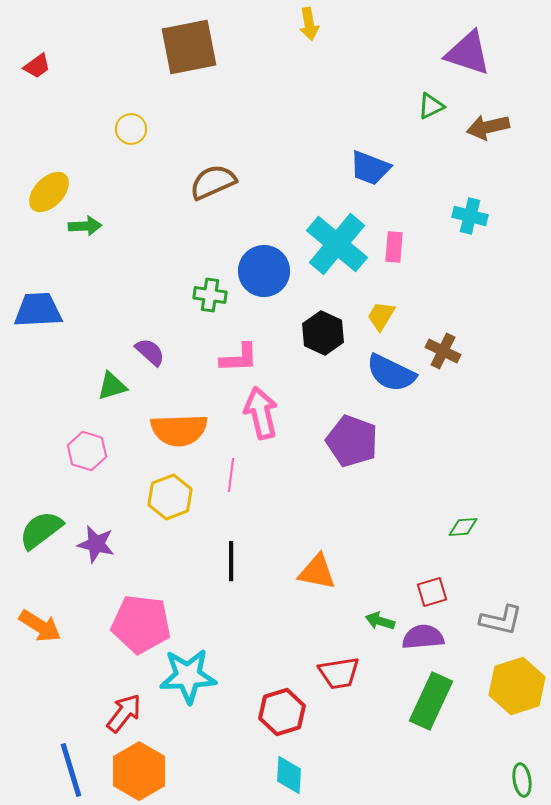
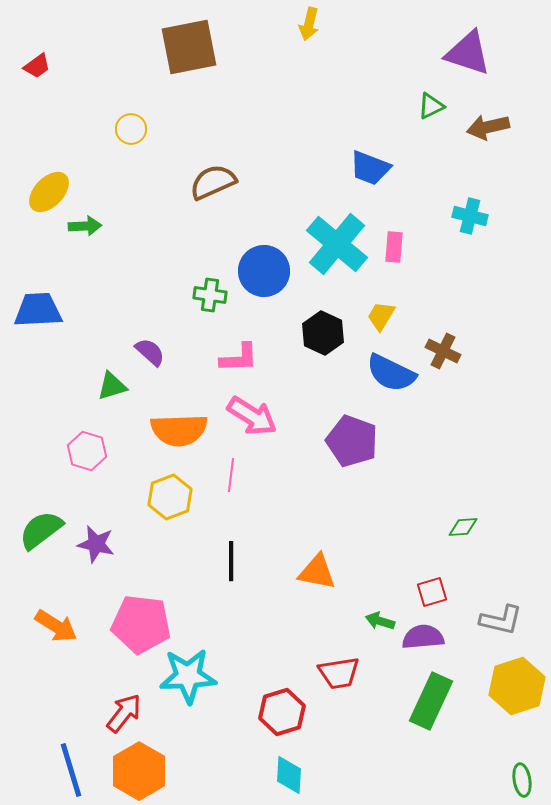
yellow arrow at (309, 24): rotated 24 degrees clockwise
pink arrow at (261, 413): moved 9 px left, 3 px down; rotated 135 degrees clockwise
orange arrow at (40, 626): moved 16 px right
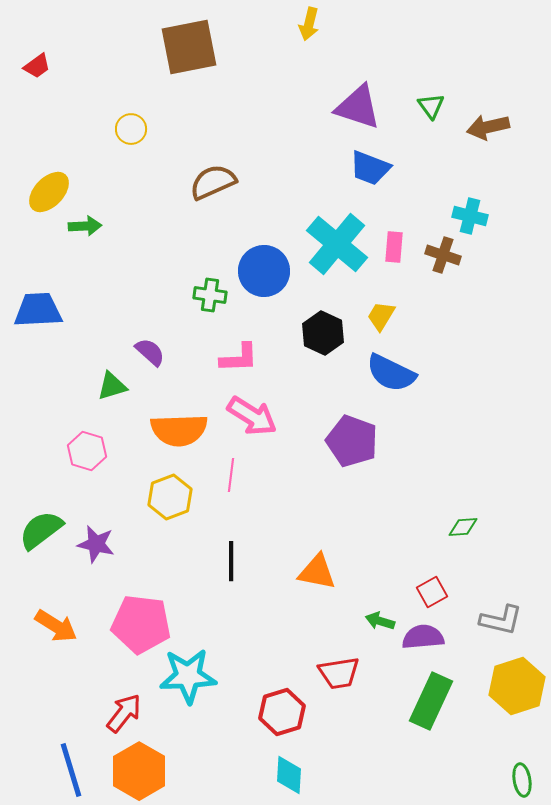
purple triangle at (468, 53): moved 110 px left, 54 px down
green triangle at (431, 106): rotated 40 degrees counterclockwise
brown cross at (443, 351): moved 96 px up; rotated 8 degrees counterclockwise
red square at (432, 592): rotated 12 degrees counterclockwise
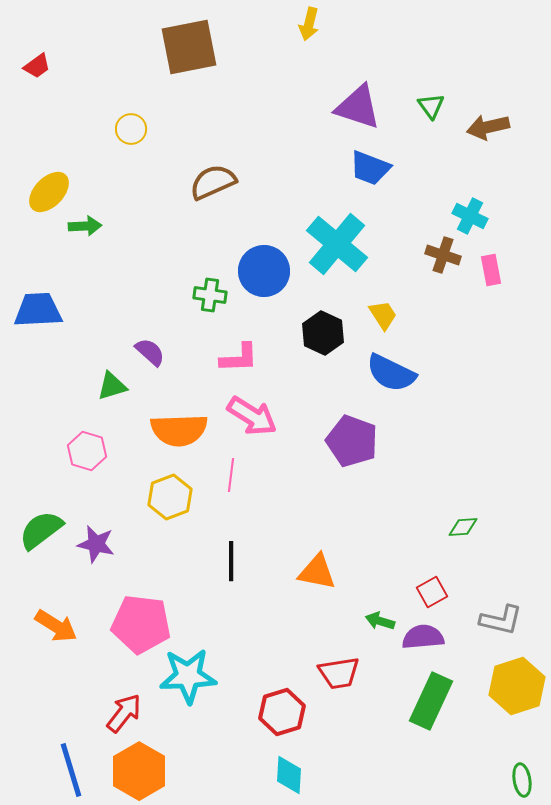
cyan cross at (470, 216): rotated 12 degrees clockwise
pink rectangle at (394, 247): moved 97 px right, 23 px down; rotated 16 degrees counterclockwise
yellow trapezoid at (381, 316): moved 2 px right, 1 px up; rotated 116 degrees clockwise
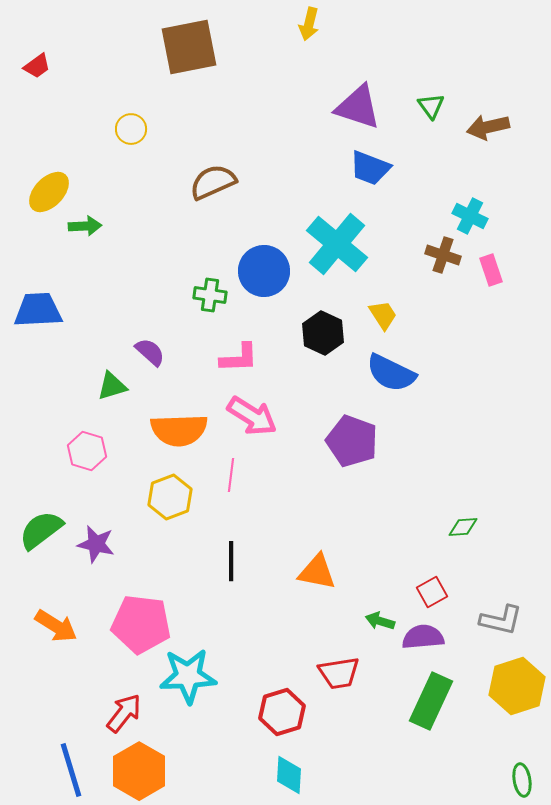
pink rectangle at (491, 270): rotated 8 degrees counterclockwise
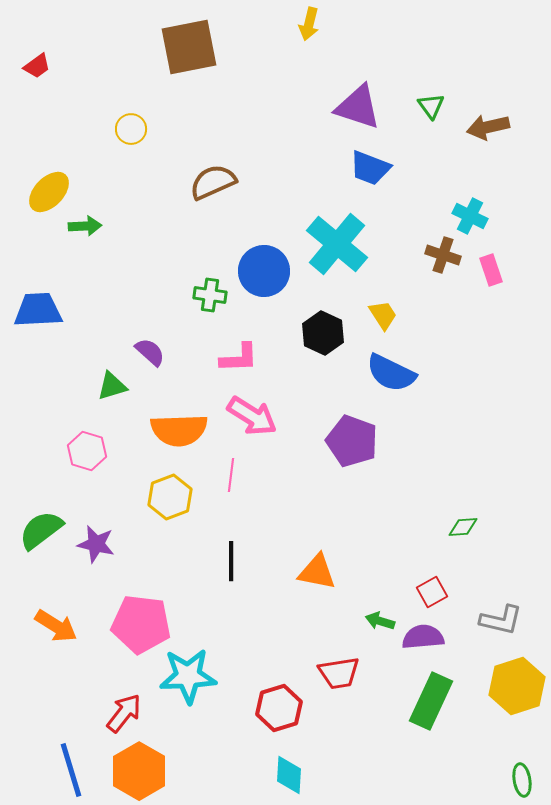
red hexagon at (282, 712): moved 3 px left, 4 px up
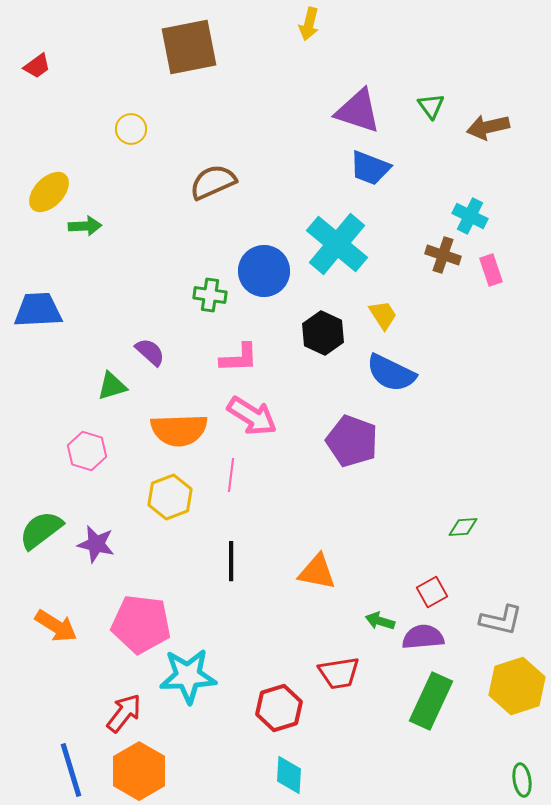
purple triangle at (358, 107): moved 4 px down
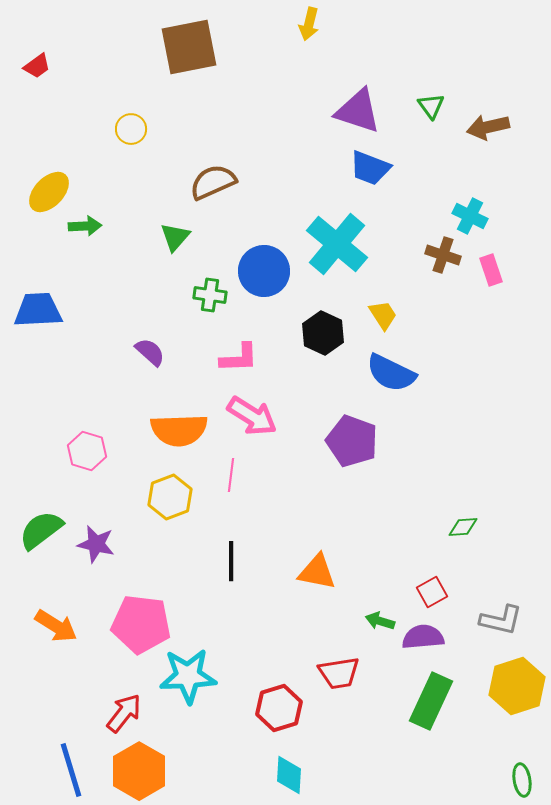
green triangle at (112, 386): moved 63 px right, 149 px up; rotated 32 degrees counterclockwise
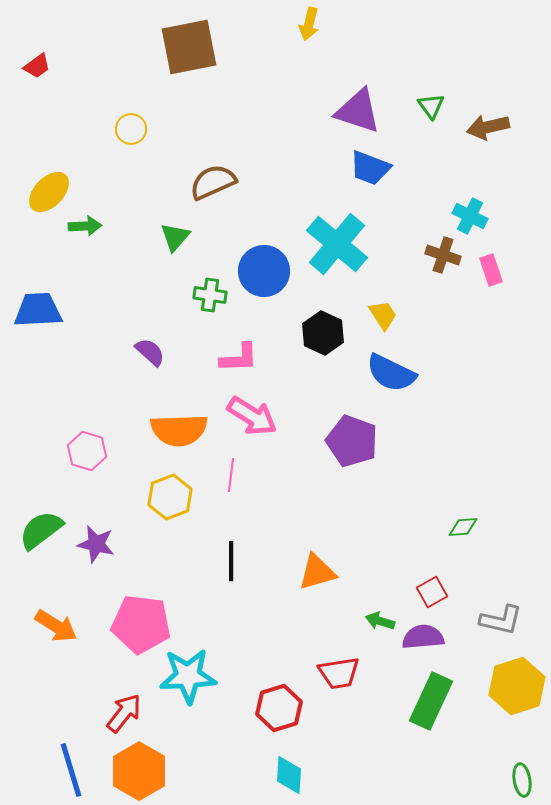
orange triangle at (317, 572): rotated 27 degrees counterclockwise
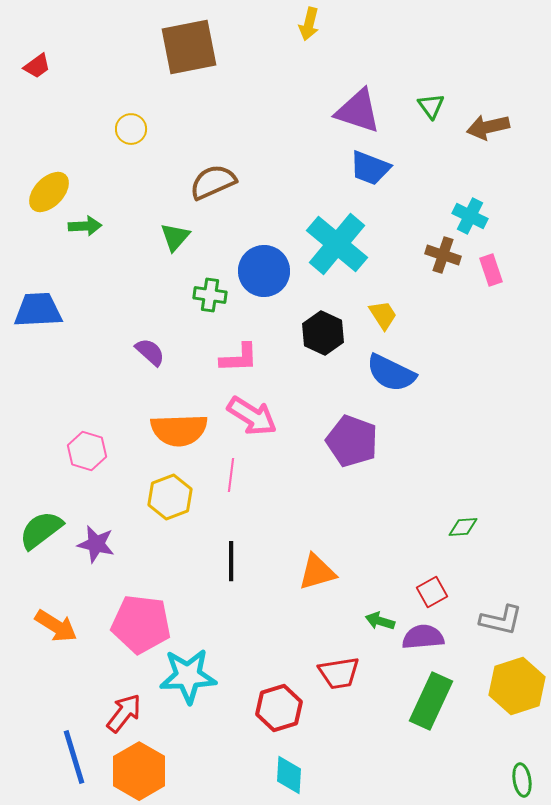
blue line at (71, 770): moved 3 px right, 13 px up
